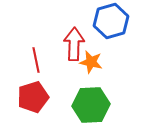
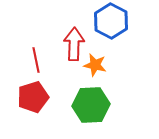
blue hexagon: rotated 16 degrees counterclockwise
orange star: moved 4 px right, 3 px down
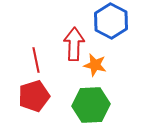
red pentagon: moved 1 px right, 1 px up
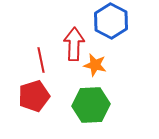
red line: moved 5 px right
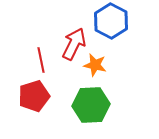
red arrow: rotated 24 degrees clockwise
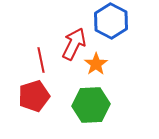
orange star: moved 1 px right, 1 px up; rotated 25 degrees clockwise
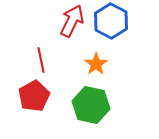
red arrow: moved 2 px left, 23 px up
red pentagon: rotated 12 degrees counterclockwise
green hexagon: rotated 15 degrees clockwise
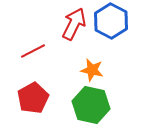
red arrow: moved 2 px right, 3 px down
red line: moved 8 px left, 9 px up; rotated 75 degrees clockwise
orange star: moved 4 px left, 6 px down; rotated 25 degrees counterclockwise
red pentagon: moved 1 px left, 2 px down
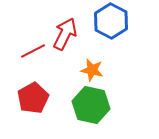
red arrow: moved 9 px left, 10 px down
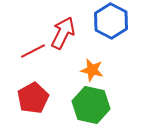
red arrow: moved 2 px left, 1 px up
